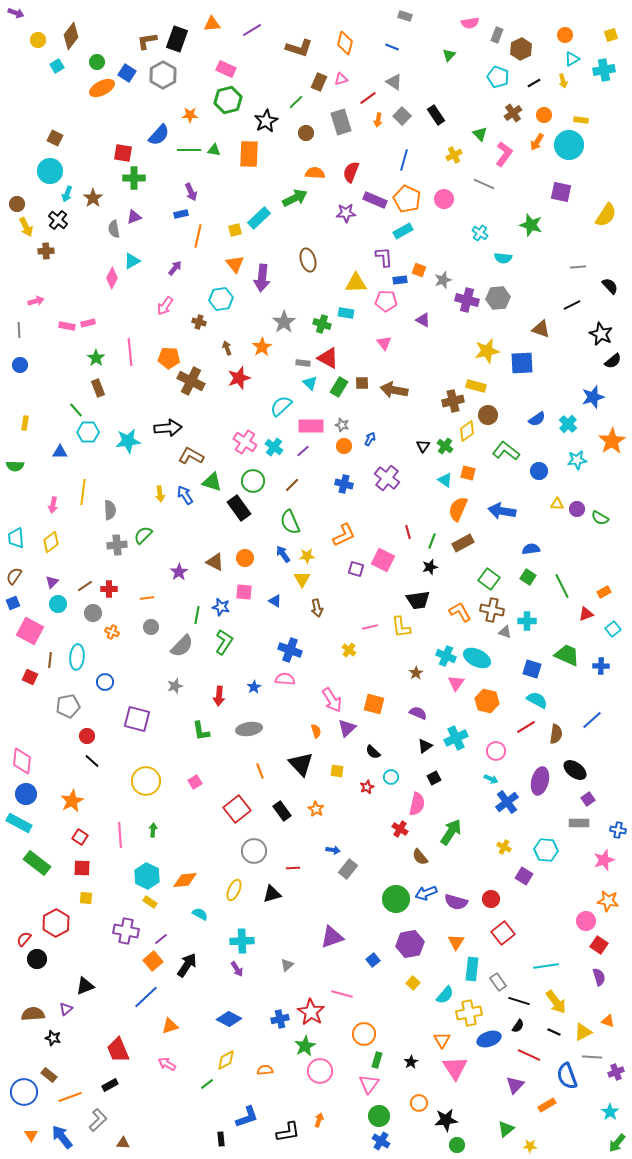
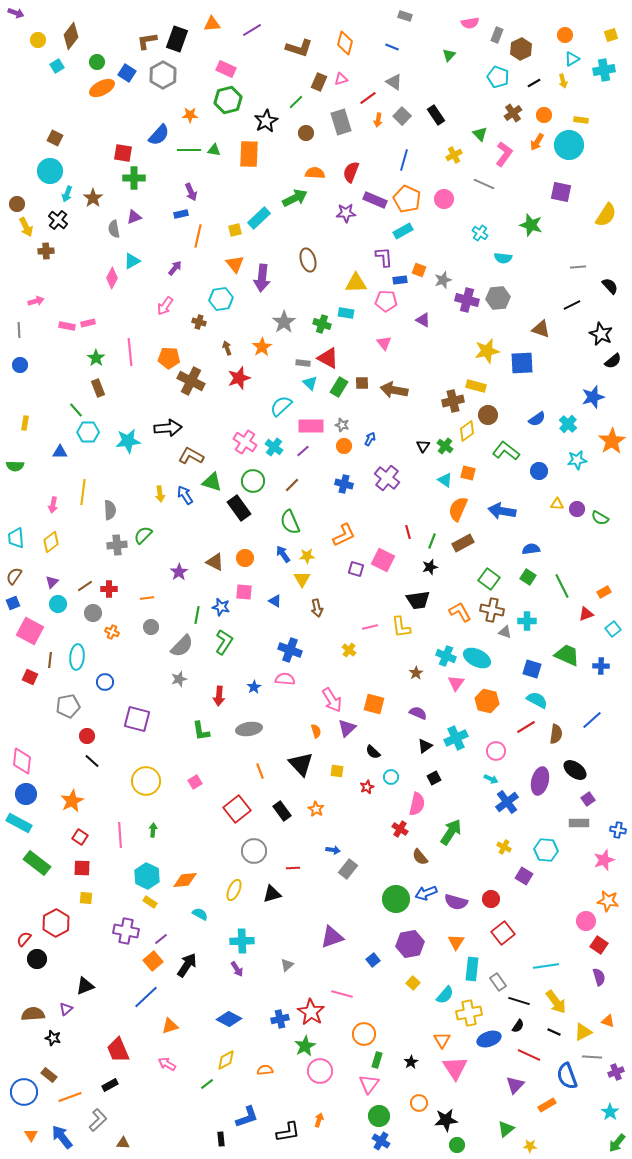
gray star at (175, 686): moved 4 px right, 7 px up
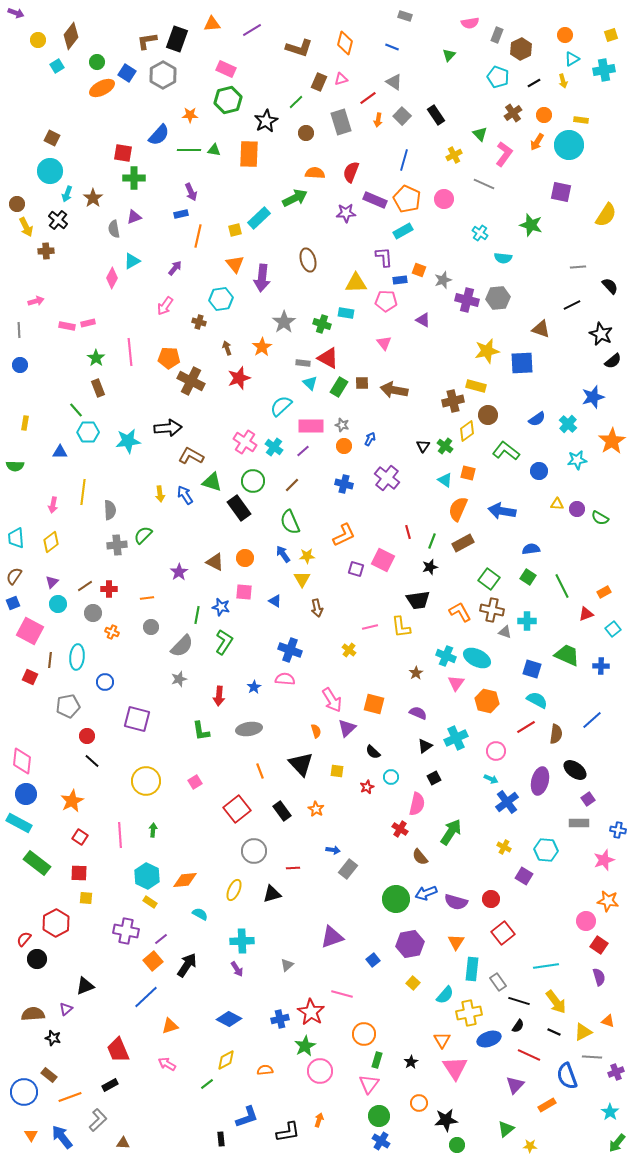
brown square at (55, 138): moved 3 px left
red square at (82, 868): moved 3 px left, 5 px down
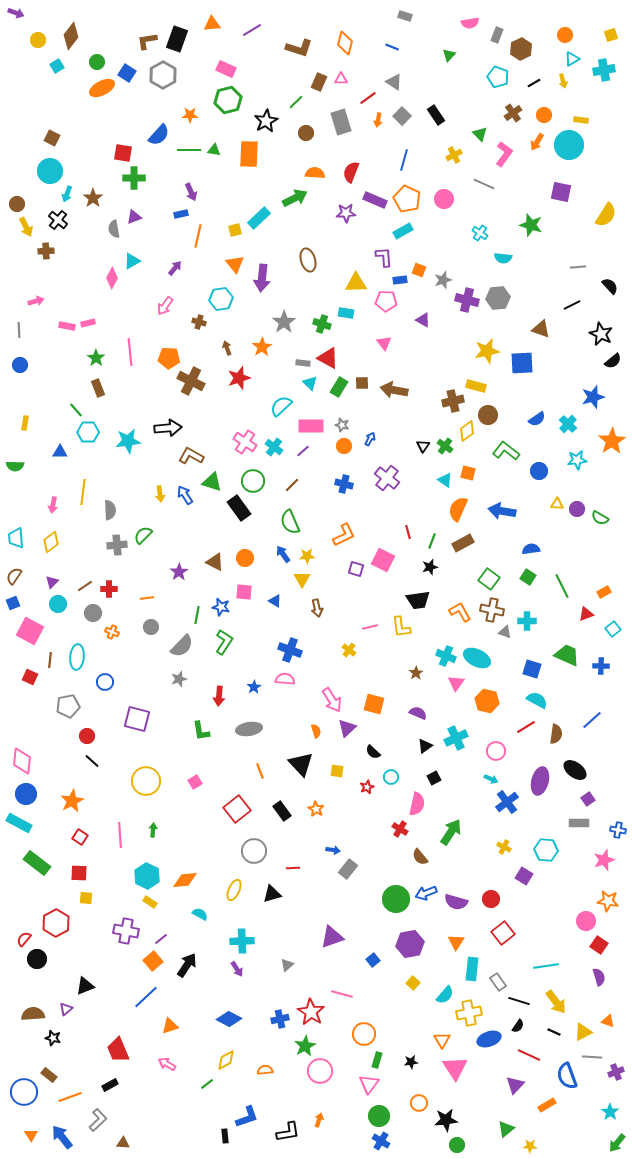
pink triangle at (341, 79): rotated 16 degrees clockwise
black star at (411, 1062): rotated 24 degrees clockwise
black rectangle at (221, 1139): moved 4 px right, 3 px up
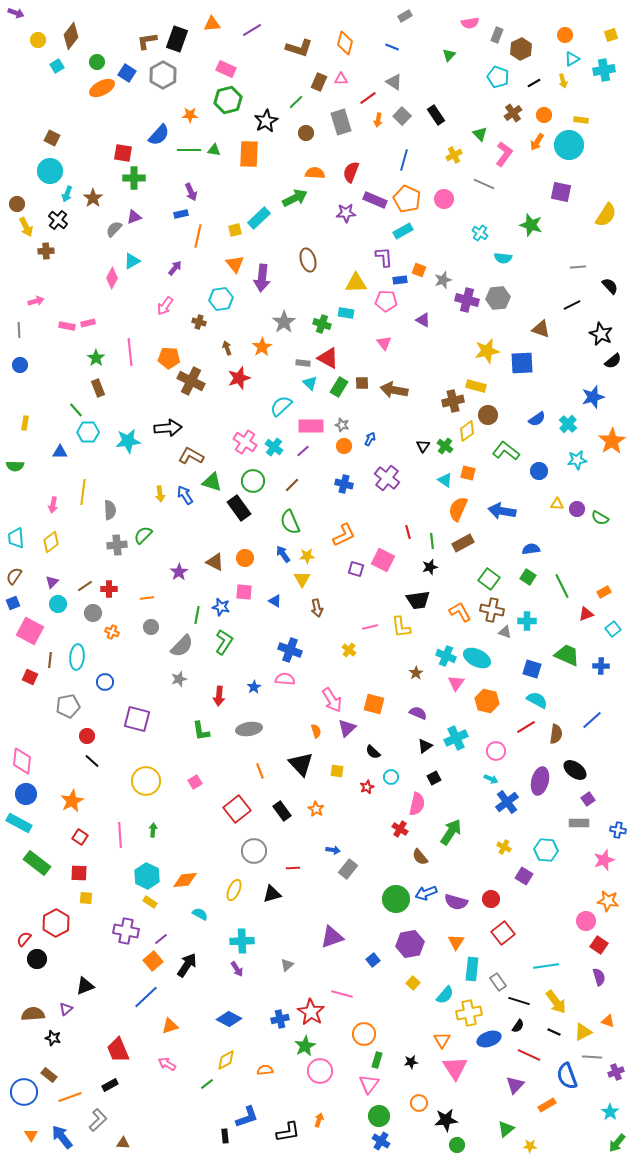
gray rectangle at (405, 16): rotated 48 degrees counterclockwise
gray semicircle at (114, 229): rotated 54 degrees clockwise
green line at (432, 541): rotated 28 degrees counterclockwise
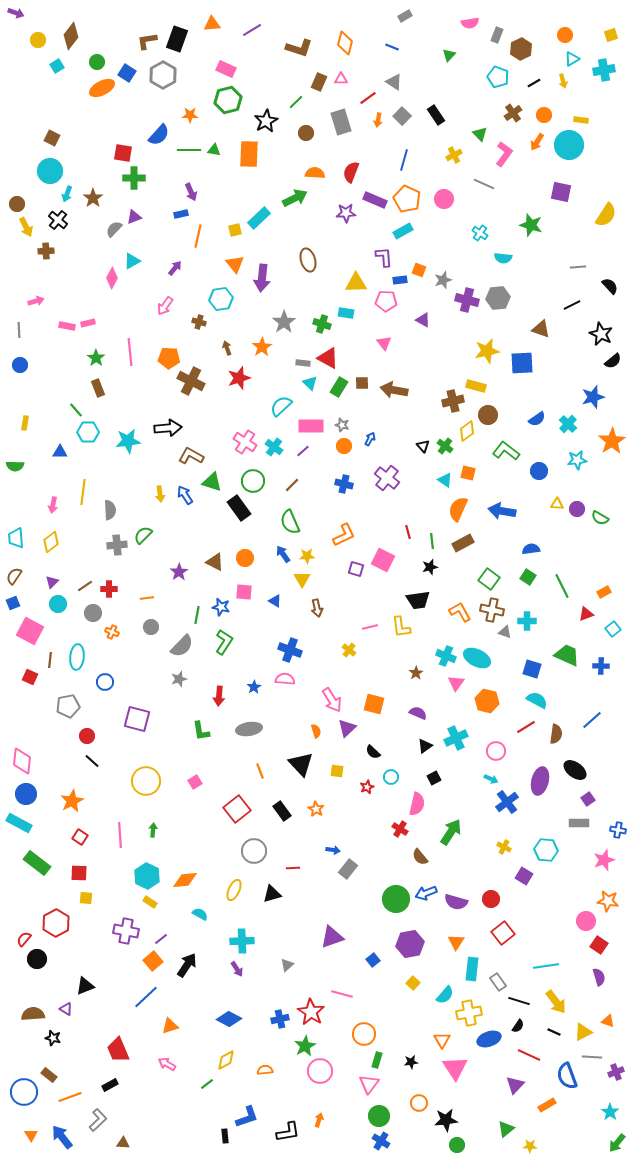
black triangle at (423, 446): rotated 16 degrees counterclockwise
purple triangle at (66, 1009): rotated 48 degrees counterclockwise
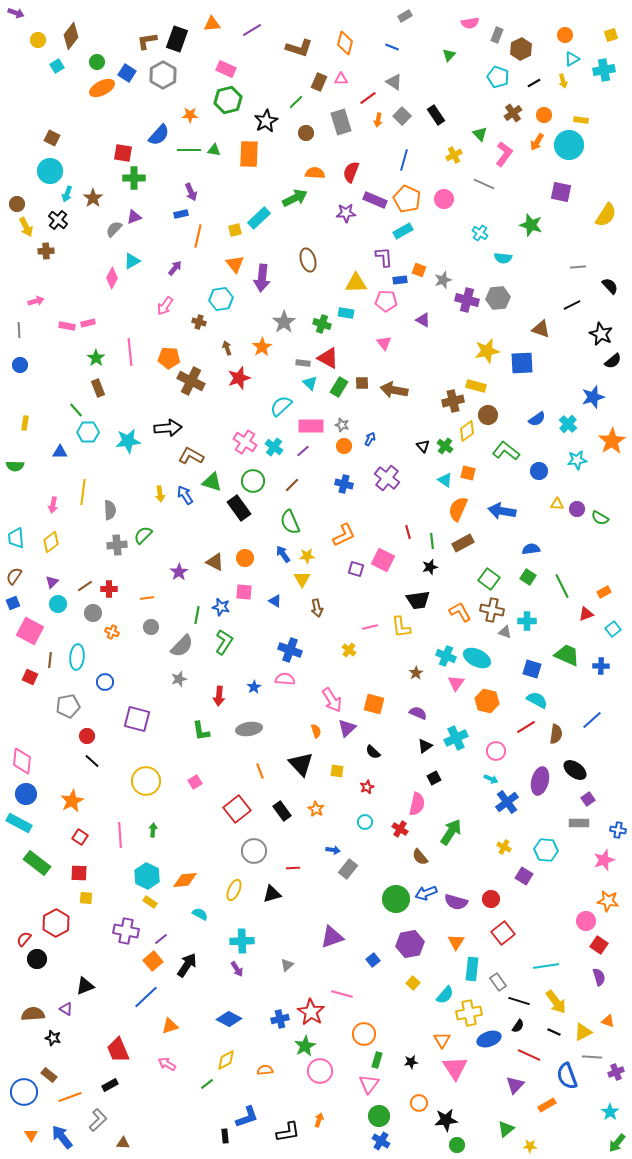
cyan circle at (391, 777): moved 26 px left, 45 px down
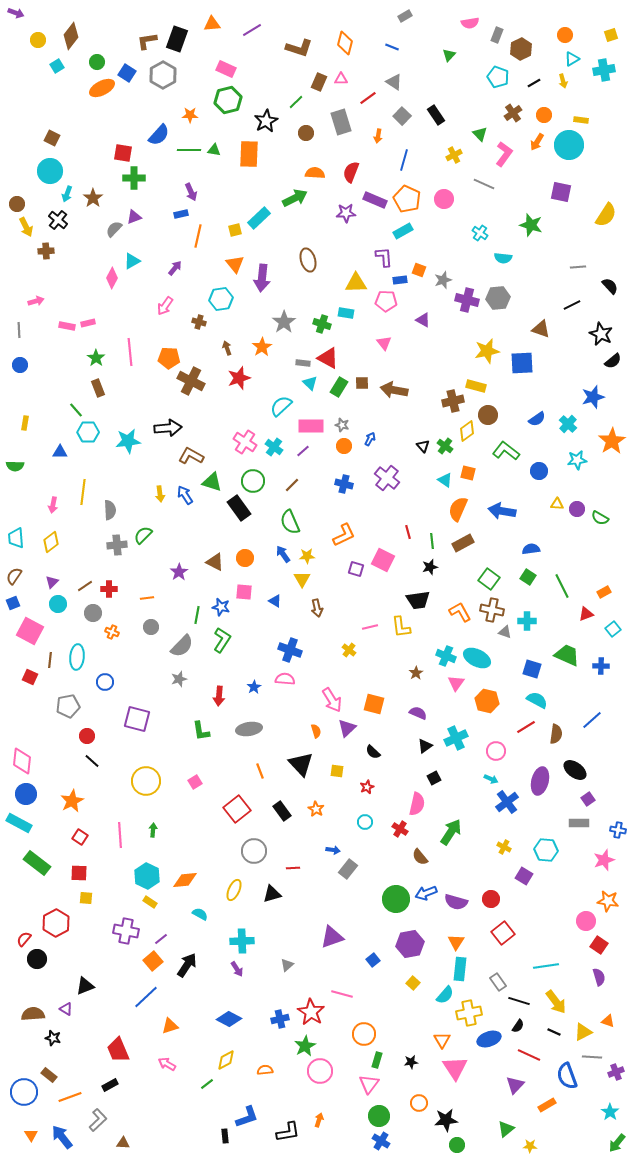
orange arrow at (378, 120): moved 16 px down
green L-shape at (224, 642): moved 2 px left, 2 px up
cyan rectangle at (472, 969): moved 12 px left
